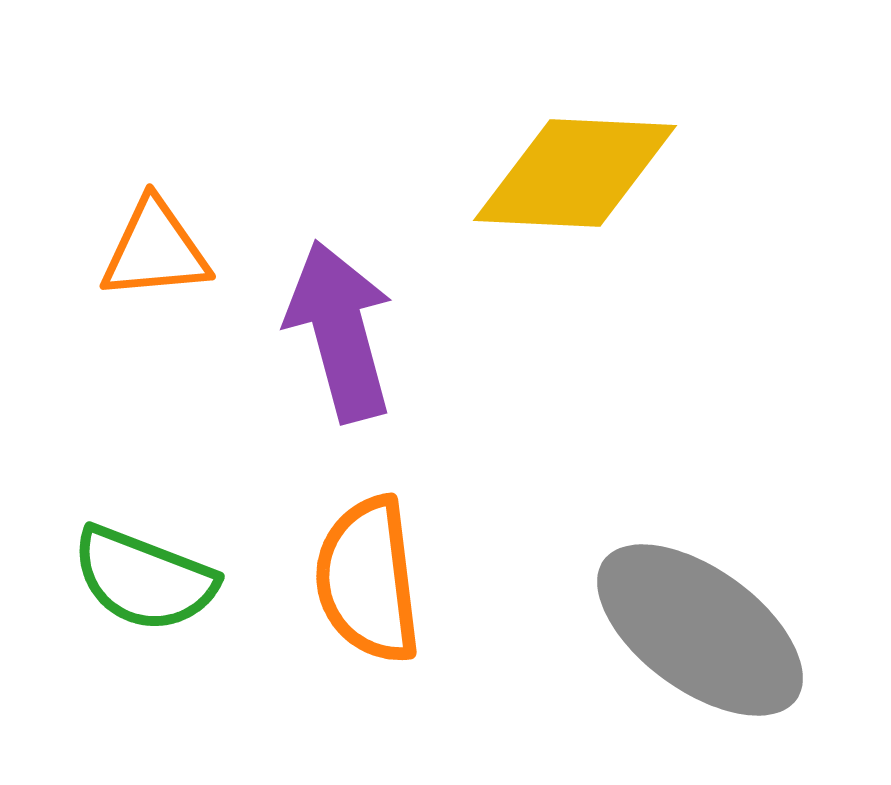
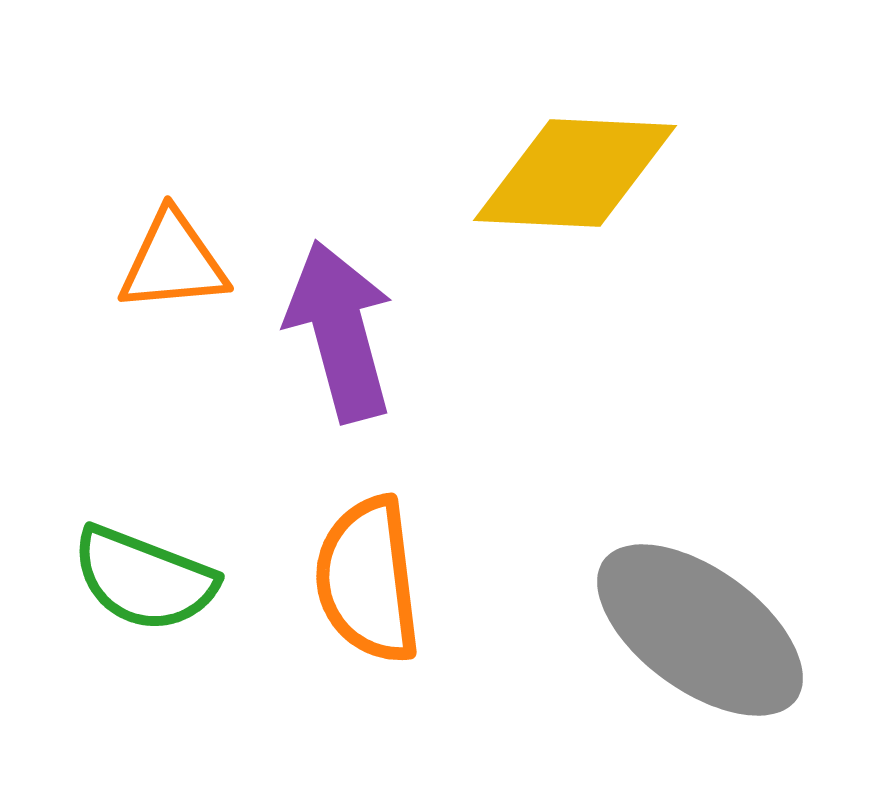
orange triangle: moved 18 px right, 12 px down
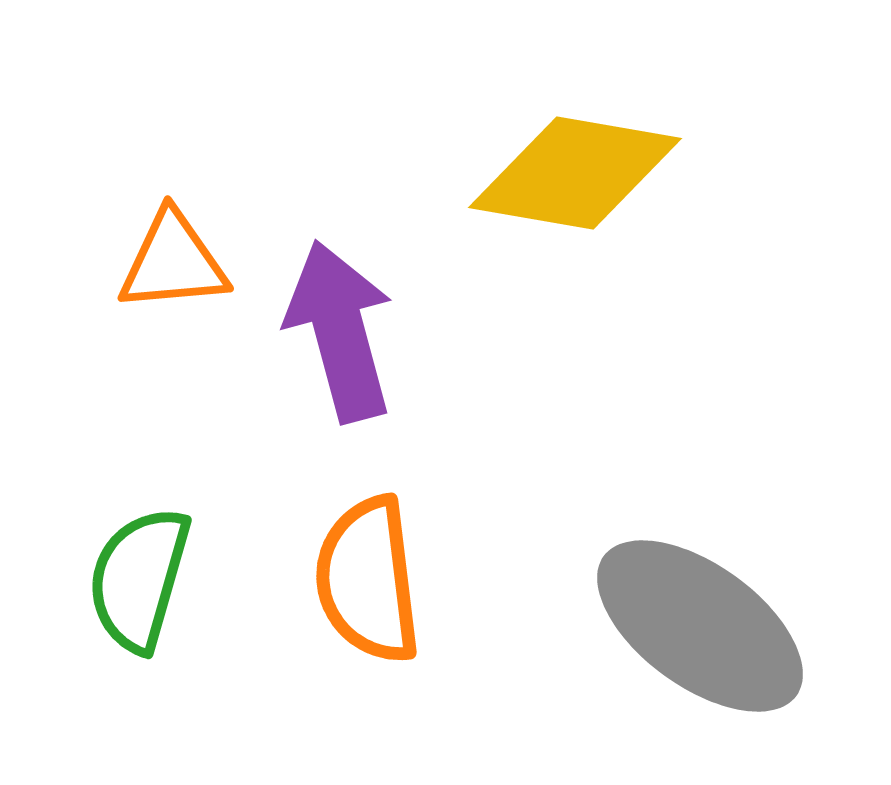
yellow diamond: rotated 7 degrees clockwise
green semicircle: moved 5 px left; rotated 85 degrees clockwise
gray ellipse: moved 4 px up
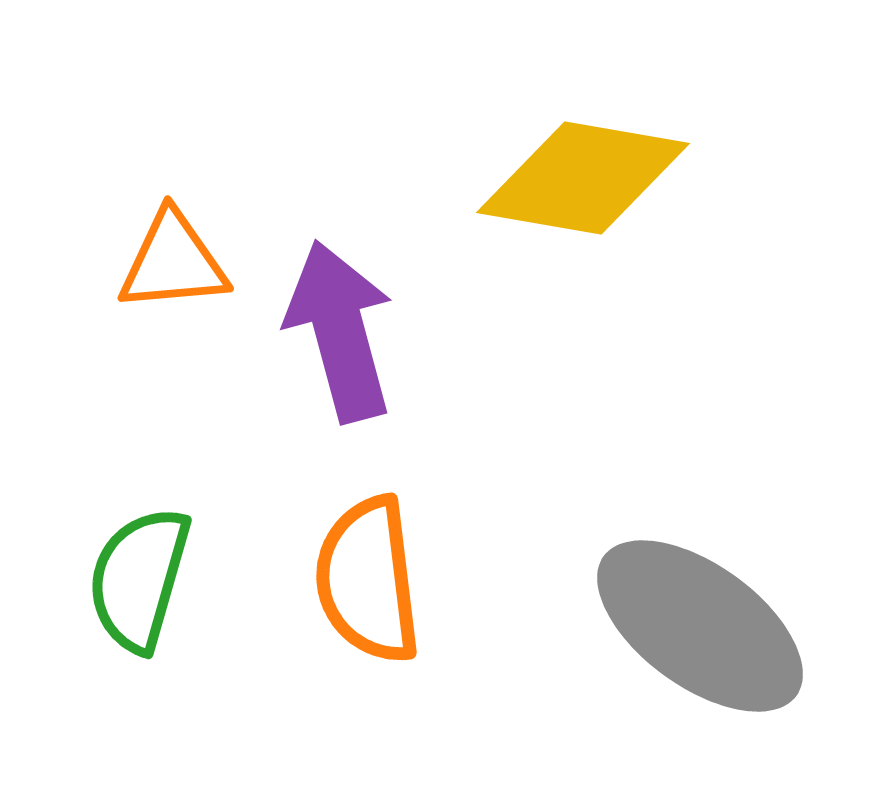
yellow diamond: moved 8 px right, 5 px down
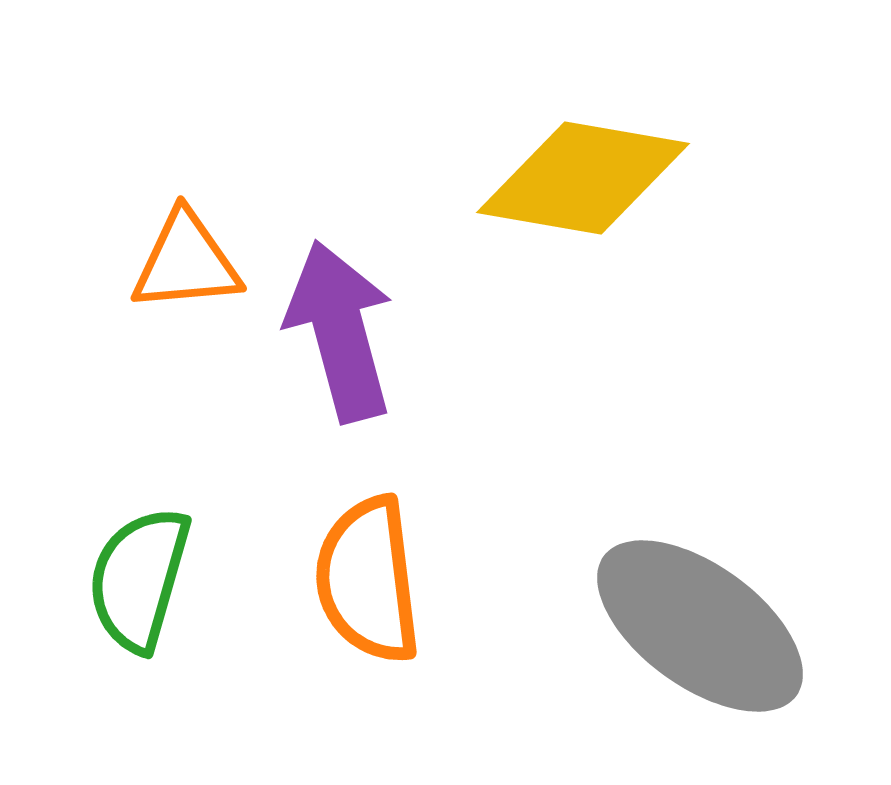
orange triangle: moved 13 px right
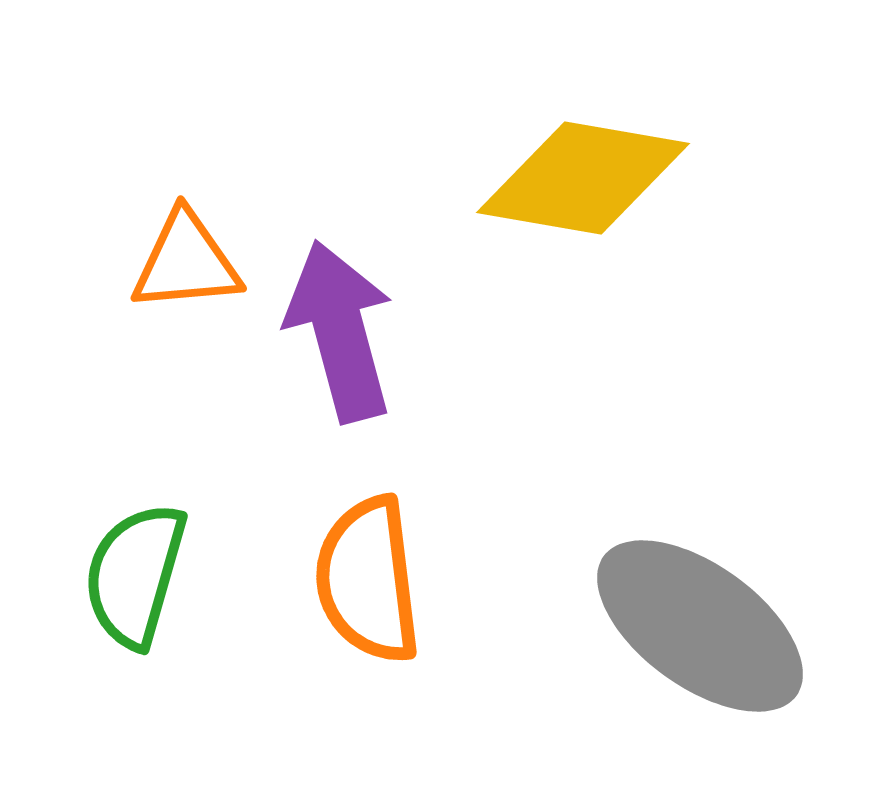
green semicircle: moved 4 px left, 4 px up
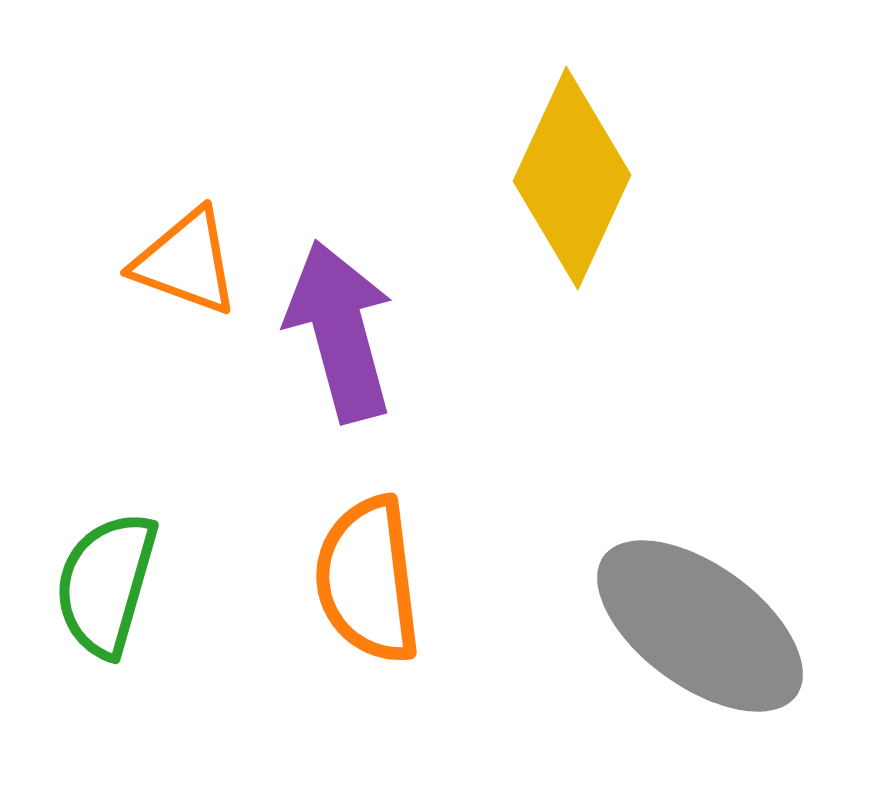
yellow diamond: moved 11 px left; rotated 75 degrees counterclockwise
orange triangle: rotated 25 degrees clockwise
green semicircle: moved 29 px left, 9 px down
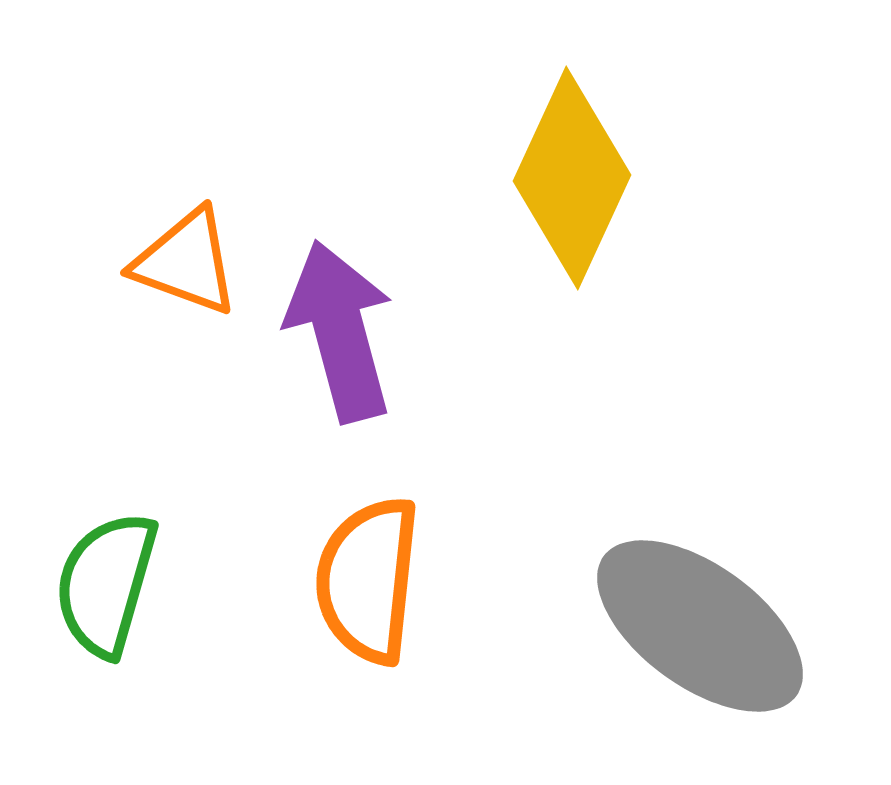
orange semicircle: rotated 13 degrees clockwise
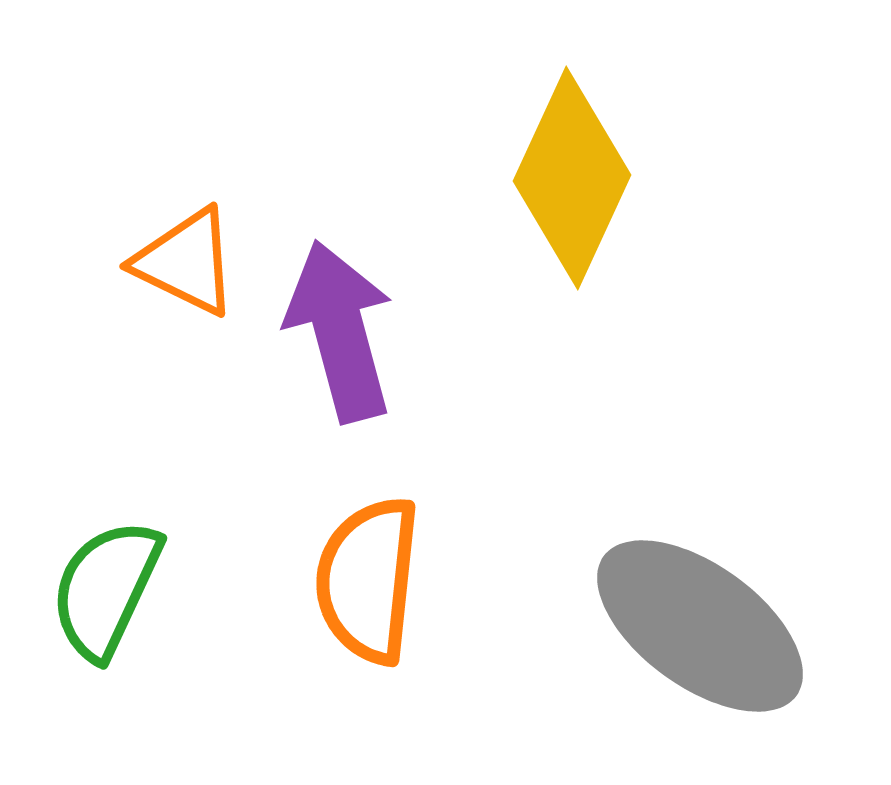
orange triangle: rotated 6 degrees clockwise
green semicircle: moved 5 px down; rotated 9 degrees clockwise
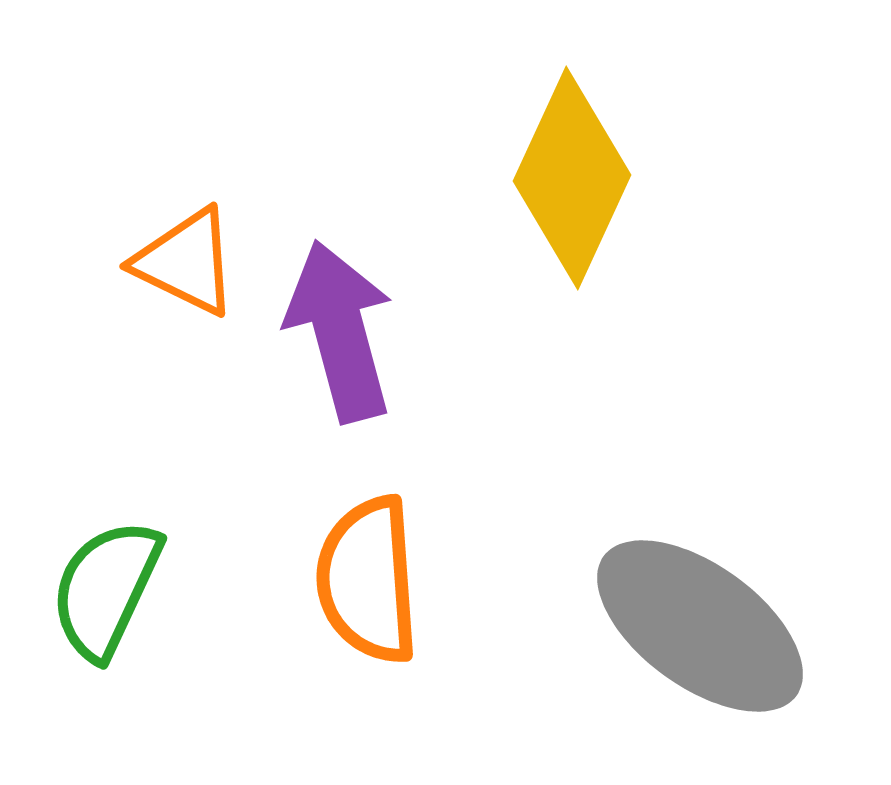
orange semicircle: rotated 10 degrees counterclockwise
